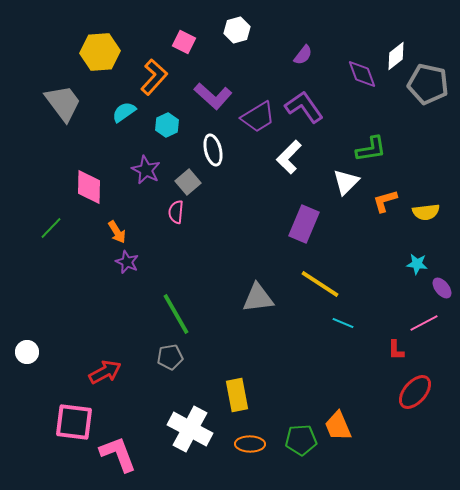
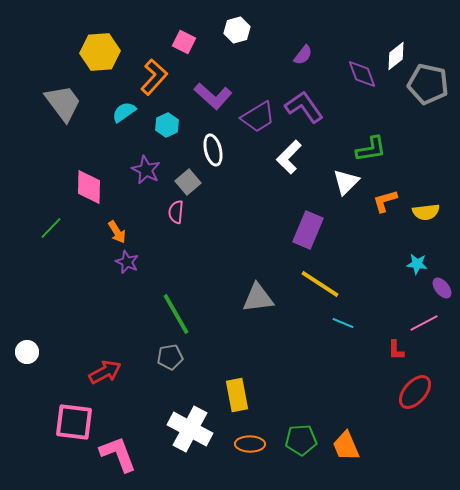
purple rectangle at (304, 224): moved 4 px right, 6 px down
orange trapezoid at (338, 426): moved 8 px right, 20 px down
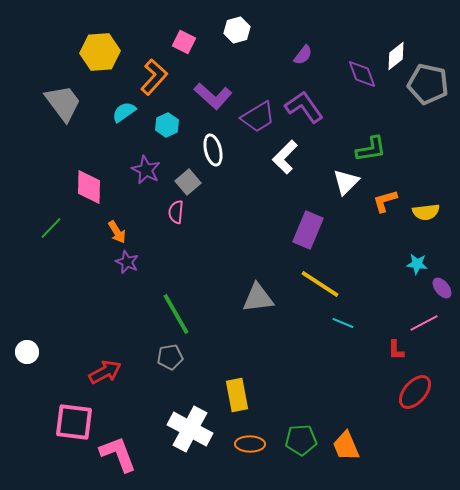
white L-shape at (289, 157): moved 4 px left
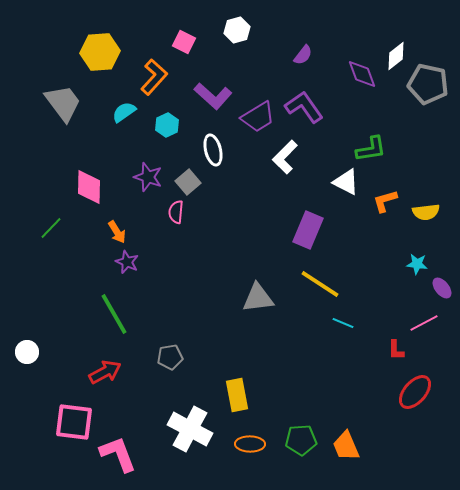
purple star at (146, 170): moved 2 px right, 7 px down; rotated 8 degrees counterclockwise
white triangle at (346, 182): rotated 48 degrees counterclockwise
green line at (176, 314): moved 62 px left
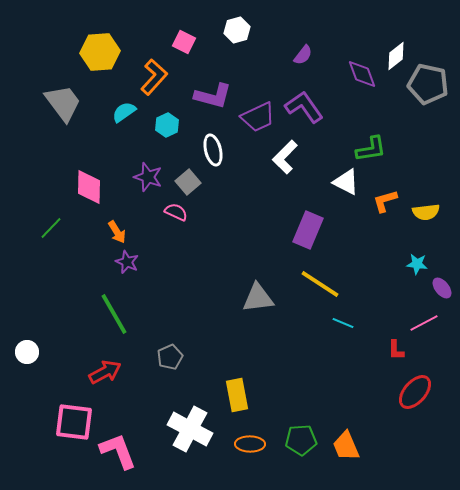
purple L-shape at (213, 96): rotated 27 degrees counterclockwise
purple trapezoid at (258, 117): rotated 6 degrees clockwise
pink semicircle at (176, 212): rotated 110 degrees clockwise
gray pentagon at (170, 357): rotated 15 degrees counterclockwise
pink L-shape at (118, 454): moved 3 px up
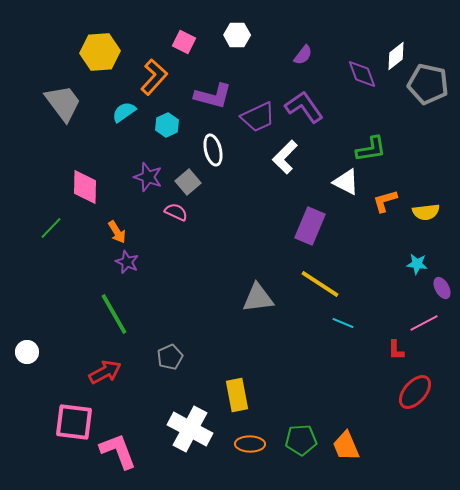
white hexagon at (237, 30): moved 5 px down; rotated 15 degrees clockwise
pink diamond at (89, 187): moved 4 px left
purple rectangle at (308, 230): moved 2 px right, 4 px up
purple ellipse at (442, 288): rotated 10 degrees clockwise
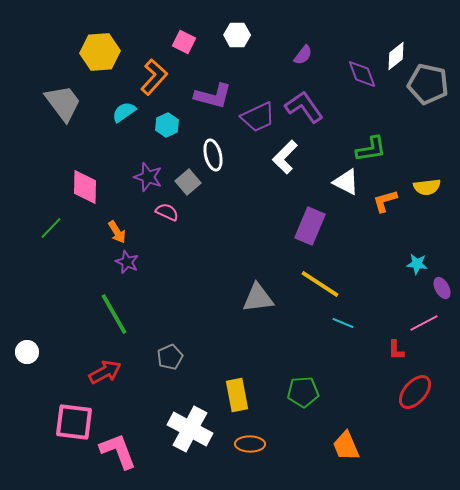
white ellipse at (213, 150): moved 5 px down
pink semicircle at (176, 212): moved 9 px left
yellow semicircle at (426, 212): moved 1 px right, 25 px up
green pentagon at (301, 440): moved 2 px right, 48 px up
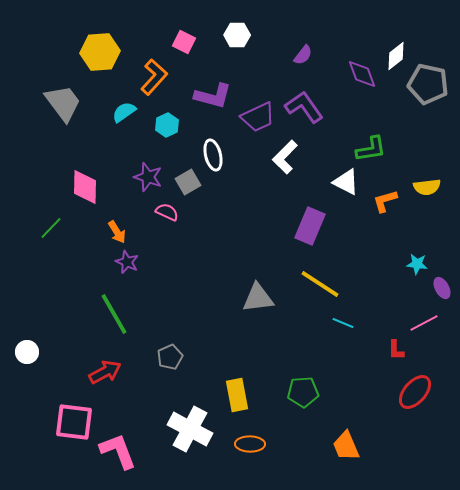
gray square at (188, 182): rotated 10 degrees clockwise
